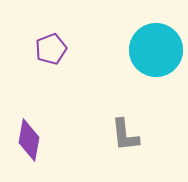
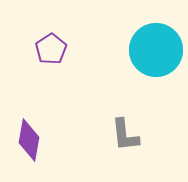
purple pentagon: rotated 12 degrees counterclockwise
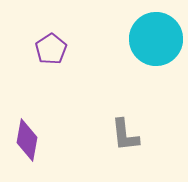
cyan circle: moved 11 px up
purple diamond: moved 2 px left
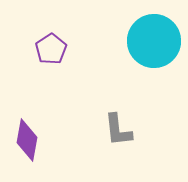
cyan circle: moved 2 px left, 2 px down
gray L-shape: moved 7 px left, 5 px up
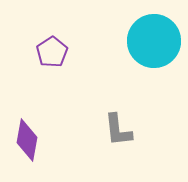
purple pentagon: moved 1 px right, 3 px down
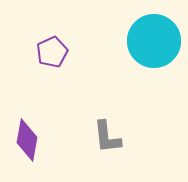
purple pentagon: rotated 8 degrees clockwise
gray L-shape: moved 11 px left, 7 px down
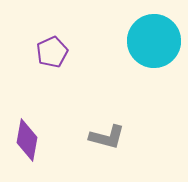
gray L-shape: rotated 69 degrees counterclockwise
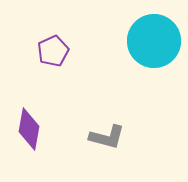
purple pentagon: moved 1 px right, 1 px up
purple diamond: moved 2 px right, 11 px up
